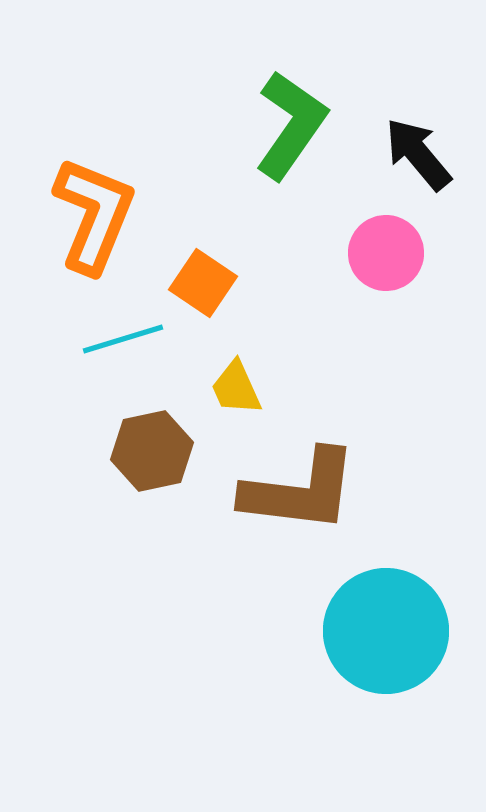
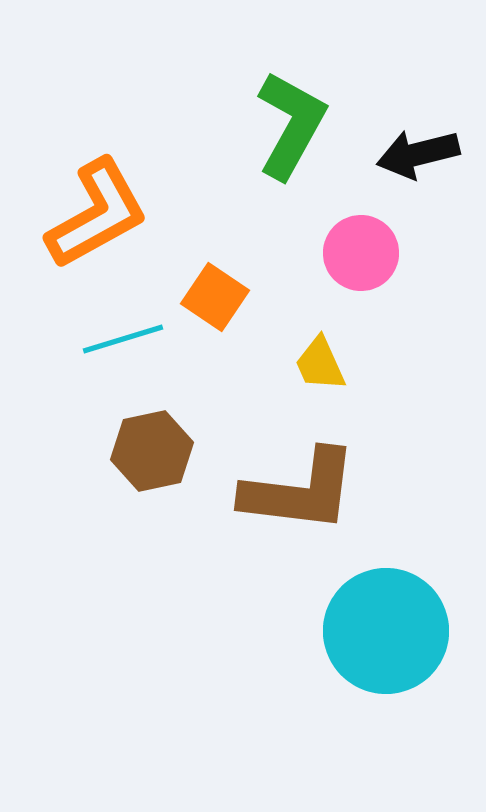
green L-shape: rotated 6 degrees counterclockwise
black arrow: rotated 64 degrees counterclockwise
orange L-shape: moved 3 px right, 1 px up; rotated 39 degrees clockwise
pink circle: moved 25 px left
orange square: moved 12 px right, 14 px down
yellow trapezoid: moved 84 px right, 24 px up
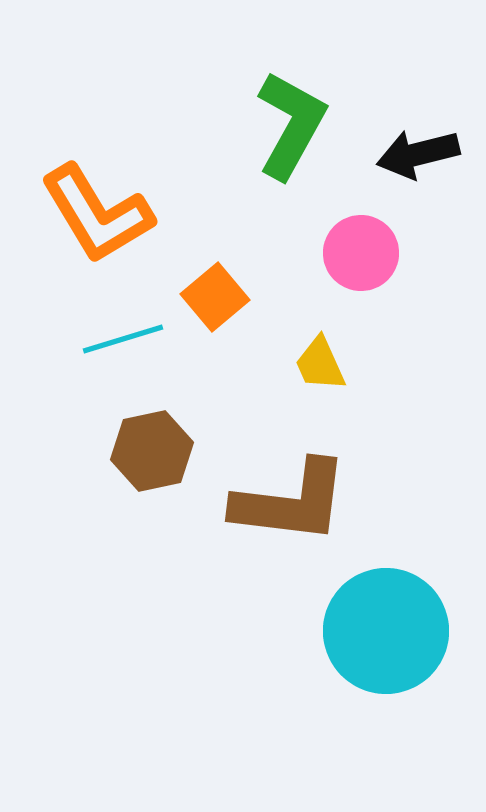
orange L-shape: rotated 88 degrees clockwise
orange square: rotated 16 degrees clockwise
brown L-shape: moved 9 px left, 11 px down
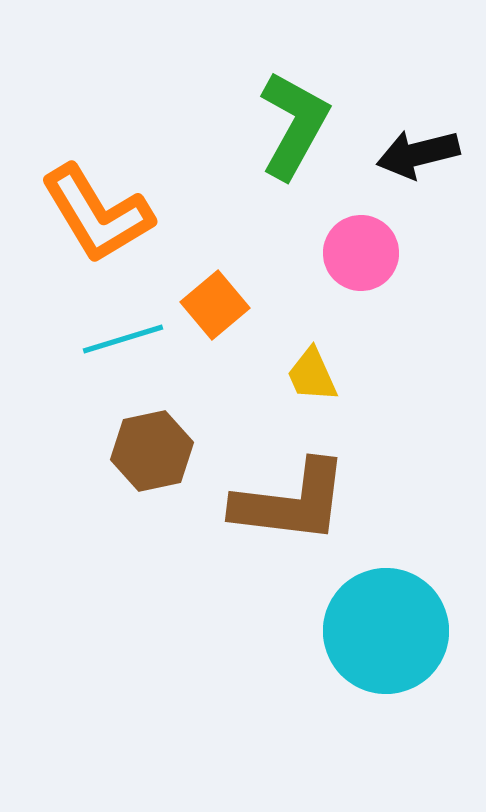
green L-shape: moved 3 px right
orange square: moved 8 px down
yellow trapezoid: moved 8 px left, 11 px down
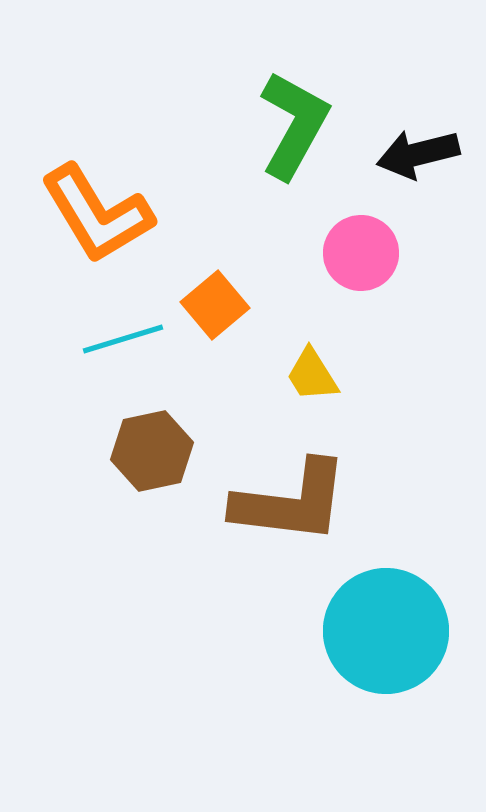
yellow trapezoid: rotated 8 degrees counterclockwise
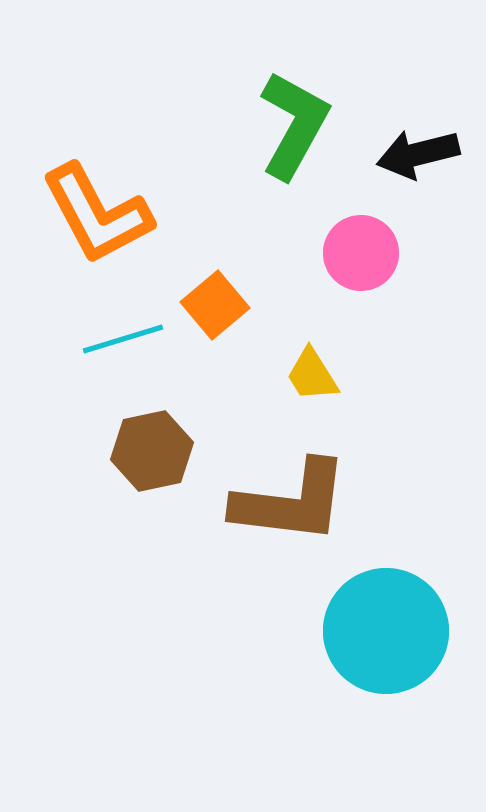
orange L-shape: rotated 3 degrees clockwise
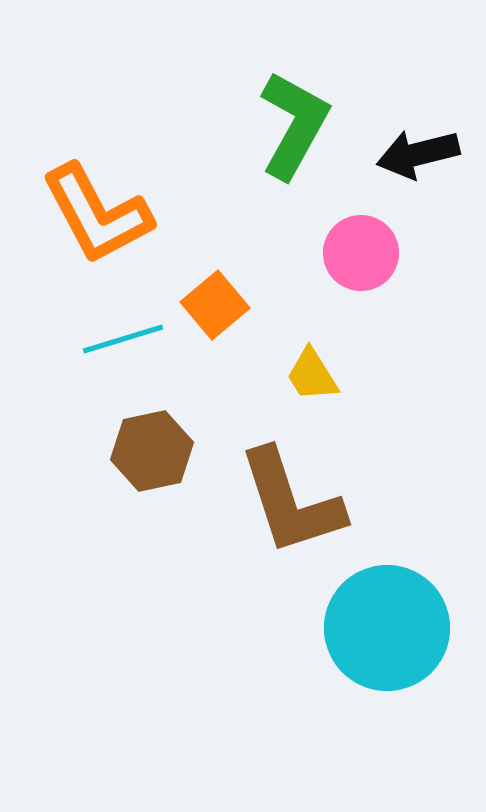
brown L-shape: rotated 65 degrees clockwise
cyan circle: moved 1 px right, 3 px up
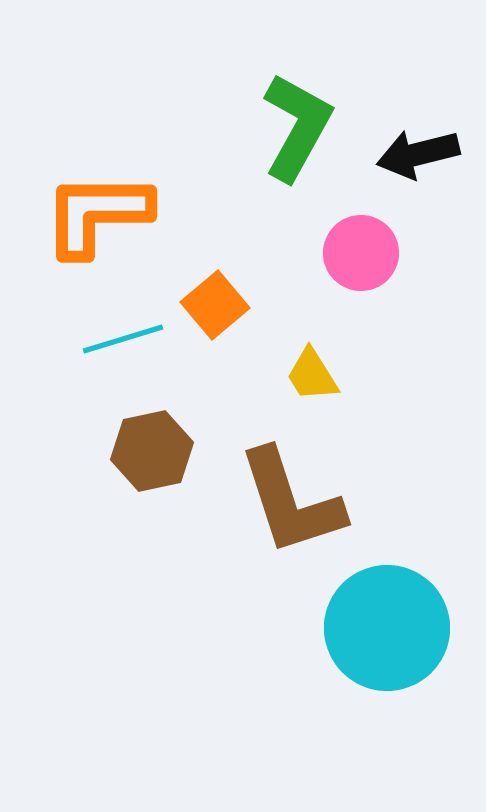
green L-shape: moved 3 px right, 2 px down
orange L-shape: rotated 118 degrees clockwise
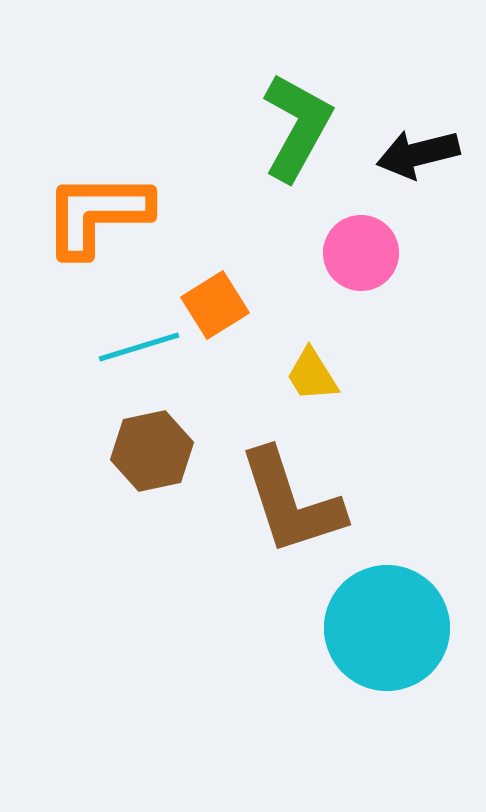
orange square: rotated 8 degrees clockwise
cyan line: moved 16 px right, 8 px down
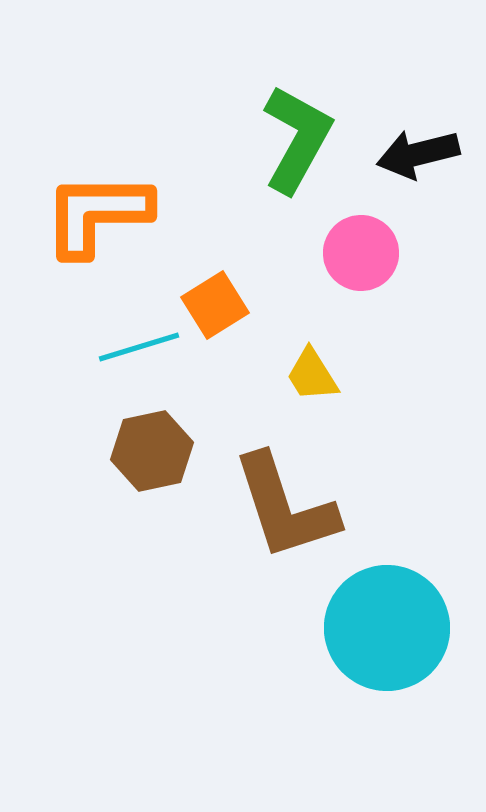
green L-shape: moved 12 px down
brown L-shape: moved 6 px left, 5 px down
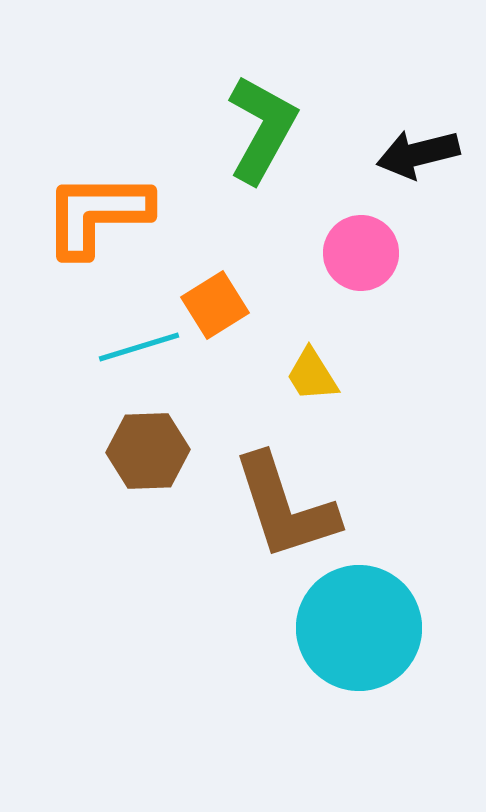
green L-shape: moved 35 px left, 10 px up
brown hexagon: moved 4 px left; rotated 10 degrees clockwise
cyan circle: moved 28 px left
